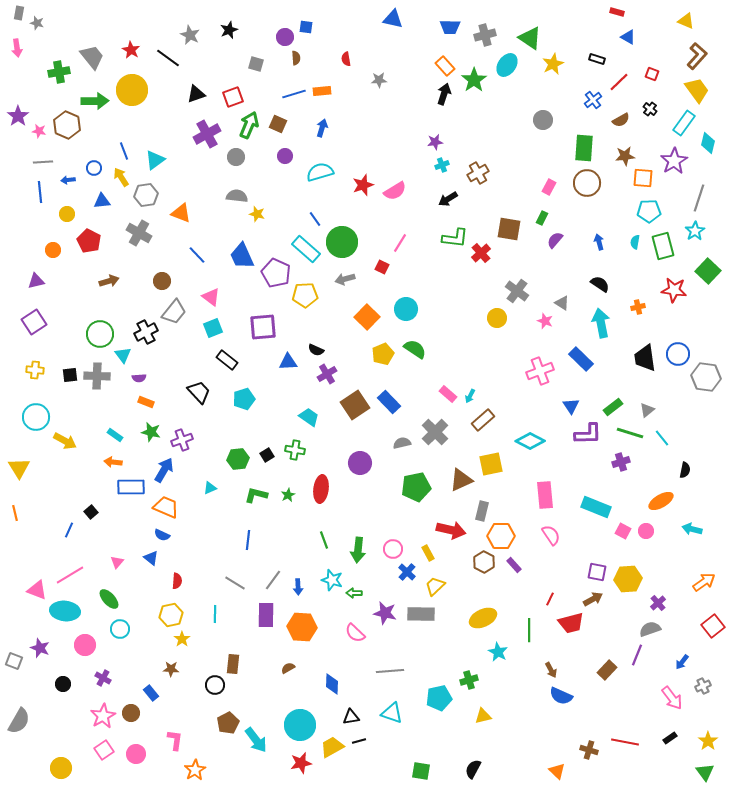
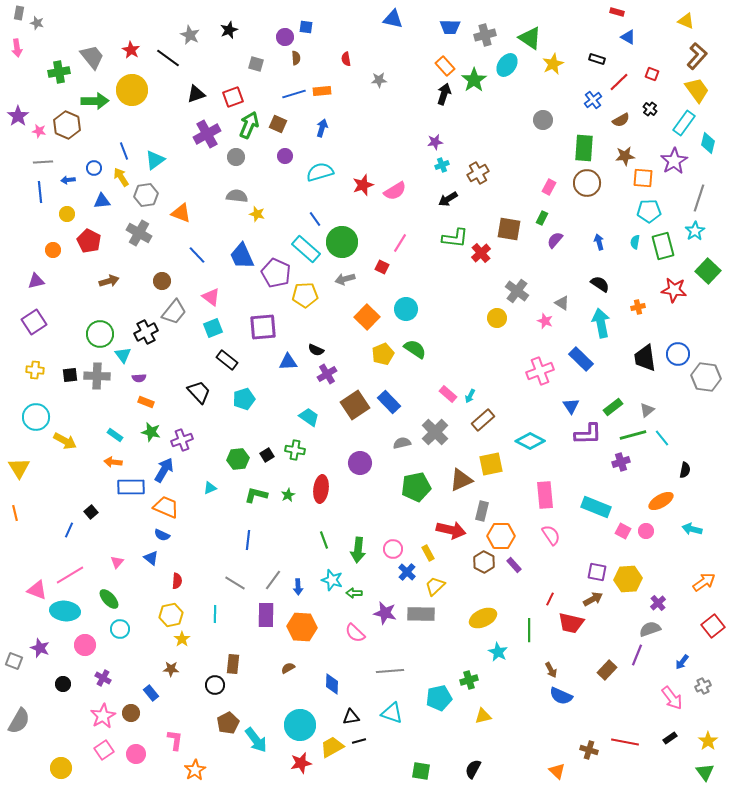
green line at (630, 433): moved 3 px right, 2 px down; rotated 32 degrees counterclockwise
red trapezoid at (571, 623): rotated 28 degrees clockwise
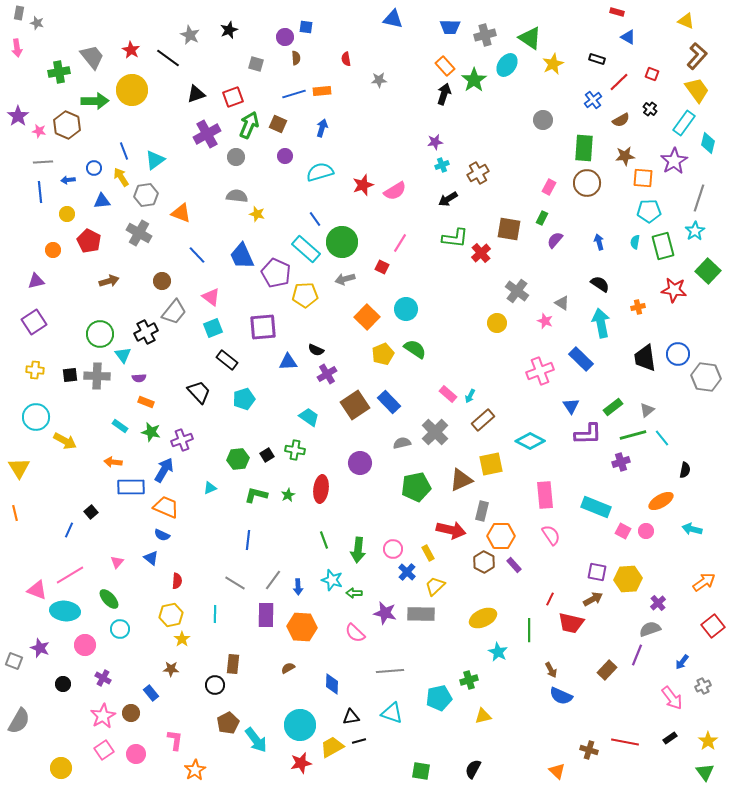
yellow circle at (497, 318): moved 5 px down
cyan rectangle at (115, 435): moved 5 px right, 9 px up
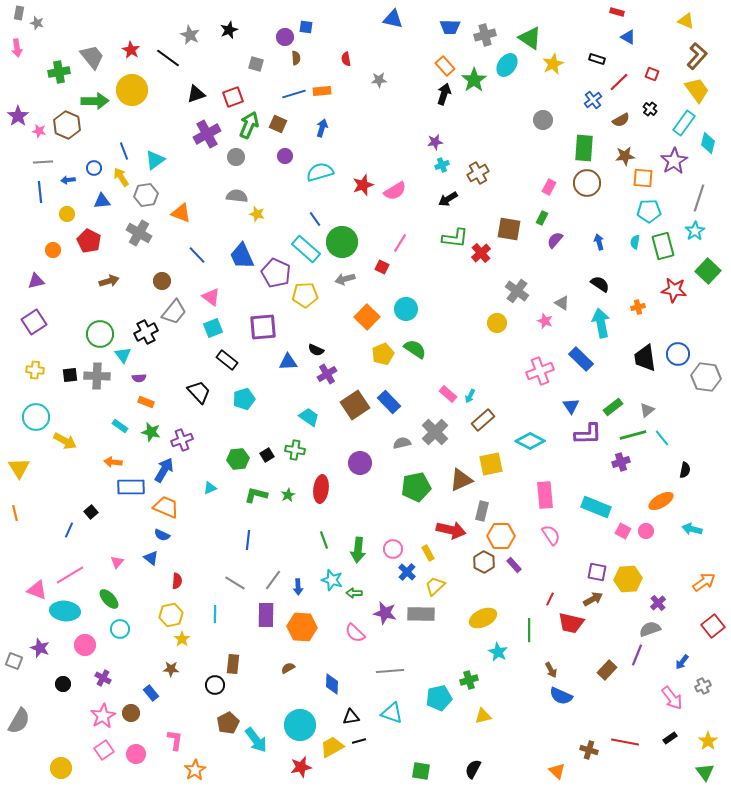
red star at (301, 763): moved 4 px down
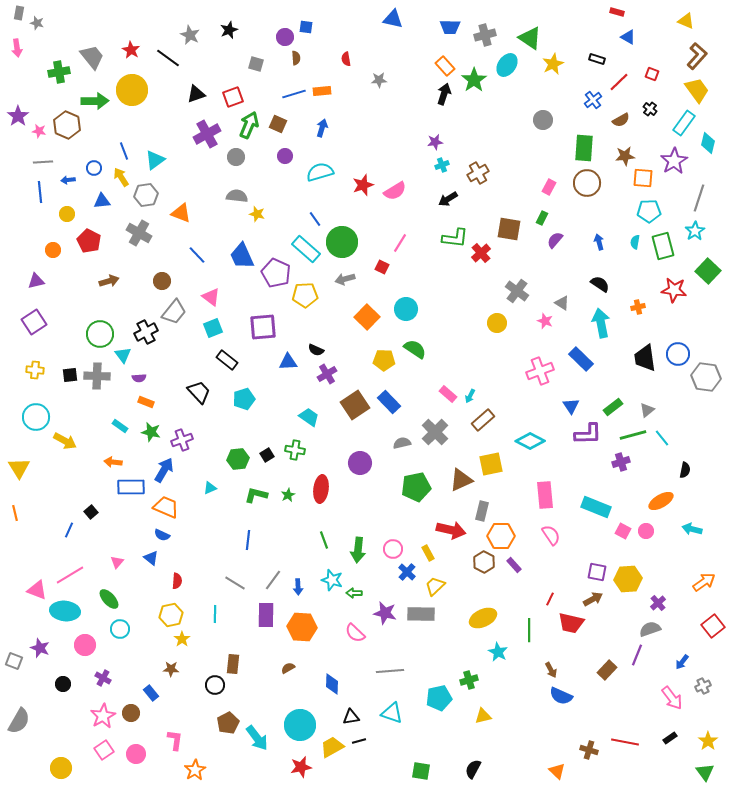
yellow pentagon at (383, 354): moved 1 px right, 6 px down; rotated 25 degrees clockwise
cyan arrow at (256, 740): moved 1 px right, 2 px up
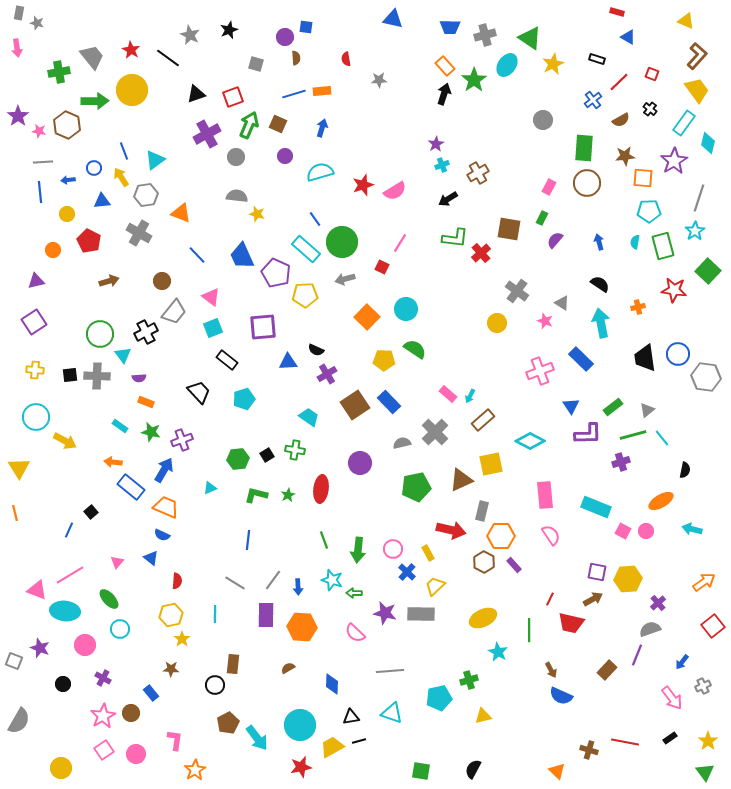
purple star at (435, 142): moved 1 px right, 2 px down; rotated 21 degrees counterclockwise
blue rectangle at (131, 487): rotated 40 degrees clockwise
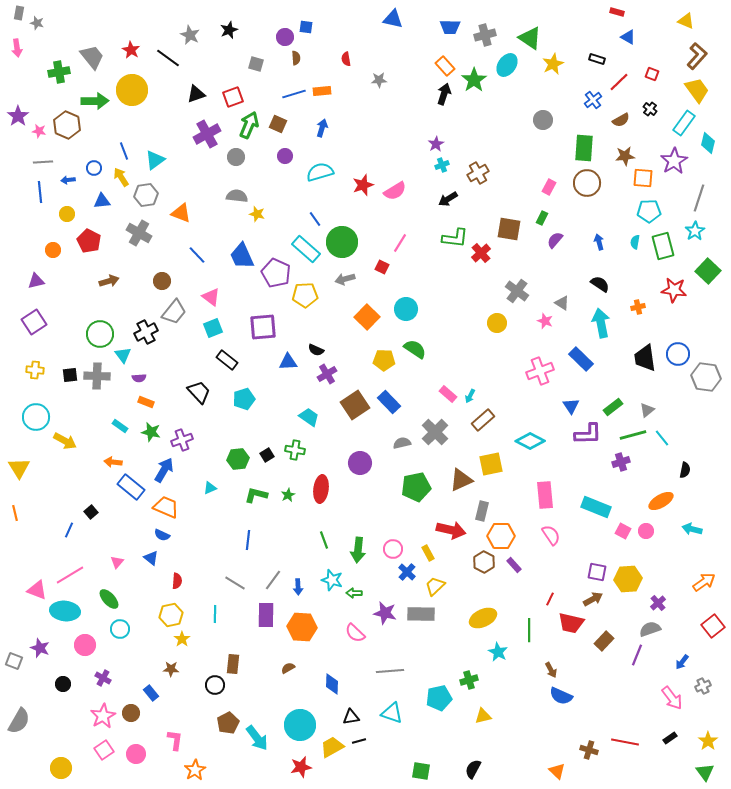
brown rectangle at (607, 670): moved 3 px left, 29 px up
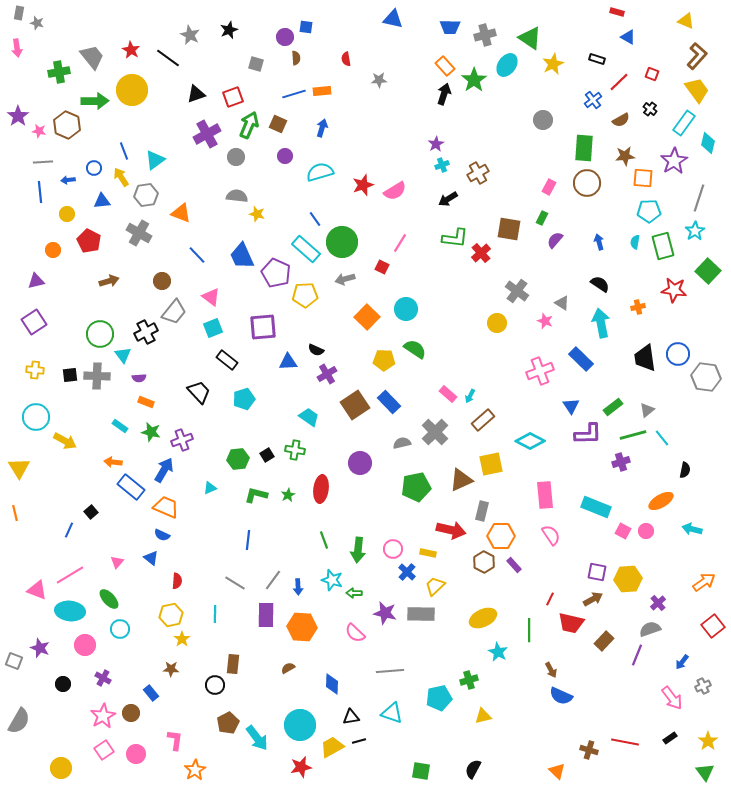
yellow rectangle at (428, 553): rotated 49 degrees counterclockwise
cyan ellipse at (65, 611): moved 5 px right
